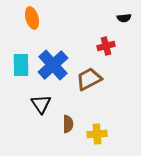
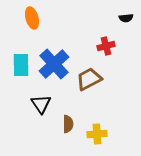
black semicircle: moved 2 px right
blue cross: moved 1 px right, 1 px up
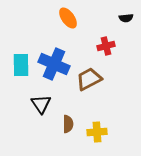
orange ellipse: moved 36 px right; rotated 20 degrees counterclockwise
blue cross: rotated 24 degrees counterclockwise
yellow cross: moved 2 px up
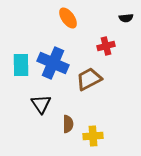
blue cross: moved 1 px left, 1 px up
yellow cross: moved 4 px left, 4 px down
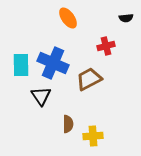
black triangle: moved 8 px up
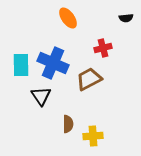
red cross: moved 3 px left, 2 px down
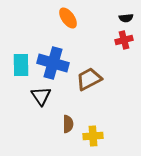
red cross: moved 21 px right, 8 px up
blue cross: rotated 8 degrees counterclockwise
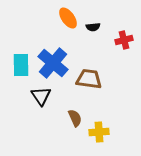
black semicircle: moved 33 px left, 9 px down
blue cross: rotated 24 degrees clockwise
brown trapezoid: rotated 36 degrees clockwise
brown semicircle: moved 7 px right, 6 px up; rotated 24 degrees counterclockwise
yellow cross: moved 6 px right, 4 px up
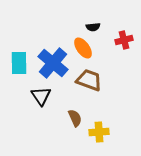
orange ellipse: moved 15 px right, 30 px down
cyan rectangle: moved 2 px left, 2 px up
brown trapezoid: moved 1 px down; rotated 12 degrees clockwise
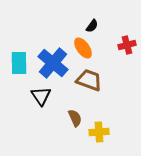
black semicircle: moved 1 px left, 1 px up; rotated 48 degrees counterclockwise
red cross: moved 3 px right, 5 px down
